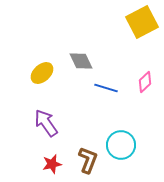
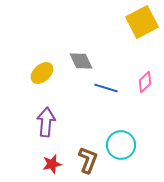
purple arrow: moved 1 px up; rotated 40 degrees clockwise
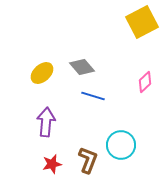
gray diamond: moved 1 px right, 6 px down; rotated 15 degrees counterclockwise
blue line: moved 13 px left, 8 px down
